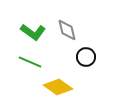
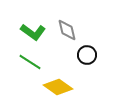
black circle: moved 1 px right, 2 px up
green line: rotated 10 degrees clockwise
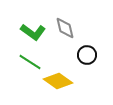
gray diamond: moved 2 px left, 2 px up
yellow diamond: moved 6 px up
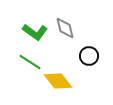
green L-shape: moved 2 px right
black circle: moved 2 px right, 1 px down
yellow diamond: rotated 16 degrees clockwise
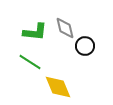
green L-shape: rotated 30 degrees counterclockwise
black circle: moved 4 px left, 10 px up
yellow diamond: moved 6 px down; rotated 16 degrees clockwise
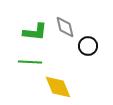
gray diamond: moved 1 px up
black circle: moved 3 px right
green line: rotated 30 degrees counterclockwise
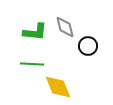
green line: moved 2 px right, 2 px down
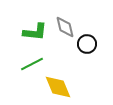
black circle: moved 1 px left, 2 px up
green line: rotated 30 degrees counterclockwise
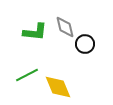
black circle: moved 2 px left
green line: moved 5 px left, 11 px down
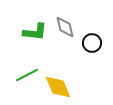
black circle: moved 7 px right, 1 px up
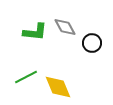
gray diamond: rotated 15 degrees counterclockwise
green line: moved 1 px left, 2 px down
